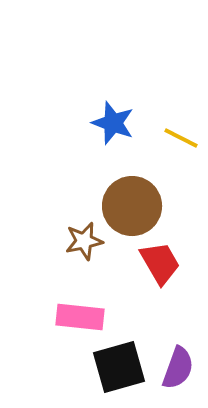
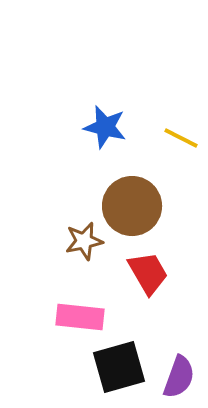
blue star: moved 8 px left, 4 px down; rotated 6 degrees counterclockwise
red trapezoid: moved 12 px left, 10 px down
purple semicircle: moved 1 px right, 9 px down
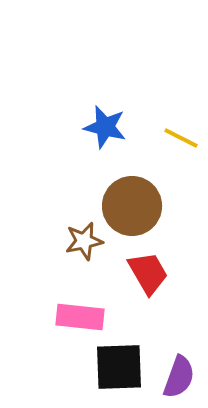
black square: rotated 14 degrees clockwise
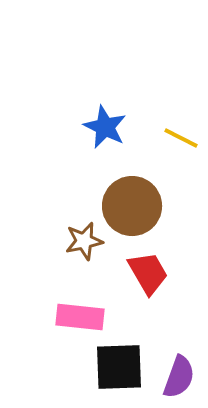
blue star: rotated 12 degrees clockwise
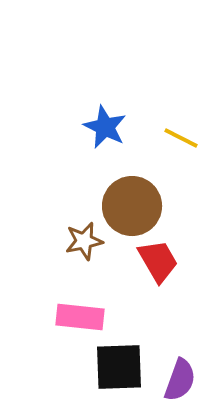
red trapezoid: moved 10 px right, 12 px up
purple semicircle: moved 1 px right, 3 px down
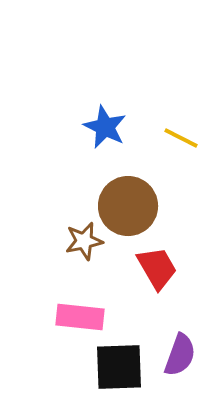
brown circle: moved 4 px left
red trapezoid: moved 1 px left, 7 px down
purple semicircle: moved 25 px up
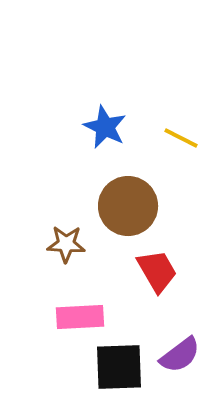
brown star: moved 18 px left, 3 px down; rotated 15 degrees clockwise
red trapezoid: moved 3 px down
pink rectangle: rotated 9 degrees counterclockwise
purple semicircle: rotated 33 degrees clockwise
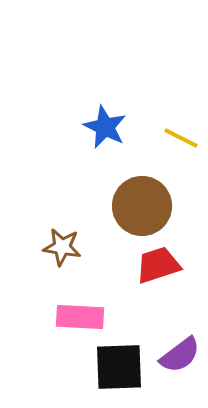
brown circle: moved 14 px right
brown star: moved 4 px left, 3 px down; rotated 6 degrees clockwise
red trapezoid: moved 1 px right, 6 px up; rotated 78 degrees counterclockwise
pink rectangle: rotated 6 degrees clockwise
